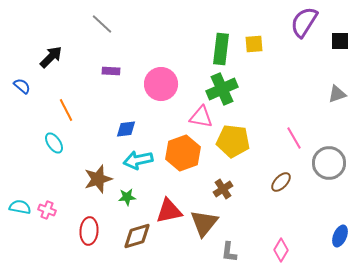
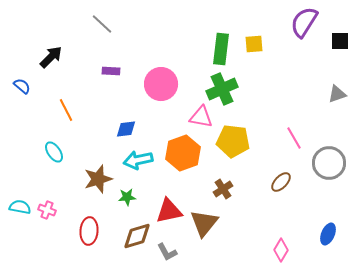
cyan ellipse: moved 9 px down
blue ellipse: moved 12 px left, 2 px up
gray L-shape: moved 62 px left; rotated 35 degrees counterclockwise
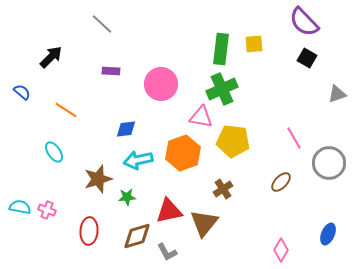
purple semicircle: rotated 76 degrees counterclockwise
black square: moved 33 px left, 17 px down; rotated 30 degrees clockwise
blue semicircle: moved 6 px down
orange line: rotated 30 degrees counterclockwise
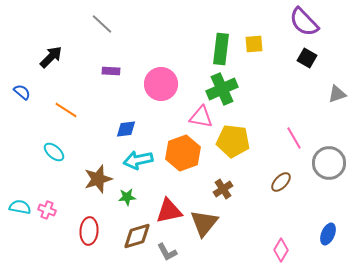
cyan ellipse: rotated 15 degrees counterclockwise
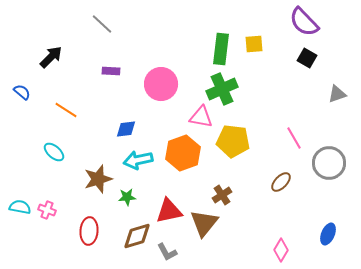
brown cross: moved 1 px left, 6 px down
